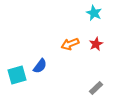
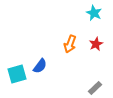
orange arrow: rotated 48 degrees counterclockwise
cyan square: moved 1 px up
gray rectangle: moved 1 px left
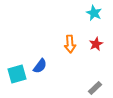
orange arrow: rotated 24 degrees counterclockwise
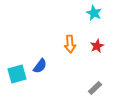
red star: moved 1 px right, 2 px down
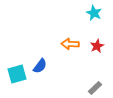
orange arrow: rotated 96 degrees clockwise
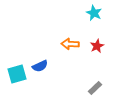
blue semicircle: rotated 28 degrees clockwise
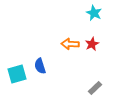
red star: moved 5 px left, 2 px up
blue semicircle: rotated 98 degrees clockwise
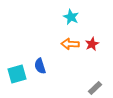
cyan star: moved 23 px left, 4 px down
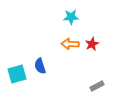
cyan star: rotated 28 degrees counterclockwise
gray rectangle: moved 2 px right, 2 px up; rotated 16 degrees clockwise
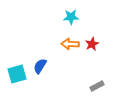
blue semicircle: rotated 49 degrees clockwise
